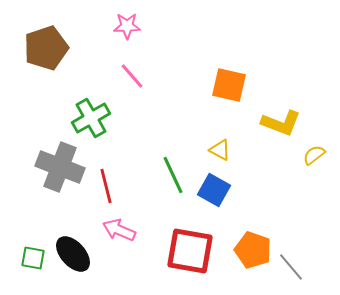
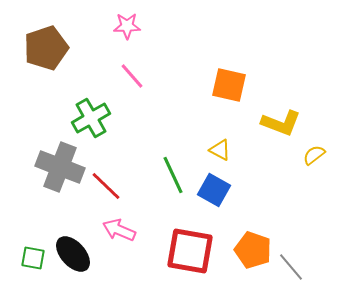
red line: rotated 32 degrees counterclockwise
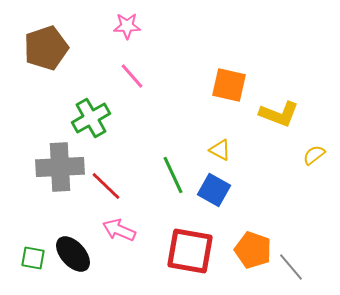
yellow L-shape: moved 2 px left, 9 px up
gray cross: rotated 24 degrees counterclockwise
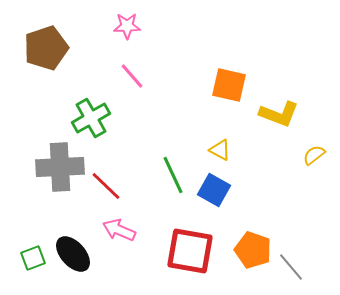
green square: rotated 30 degrees counterclockwise
